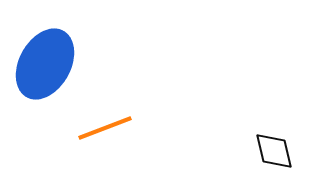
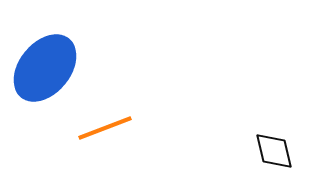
blue ellipse: moved 4 px down; rotated 10 degrees clockwise
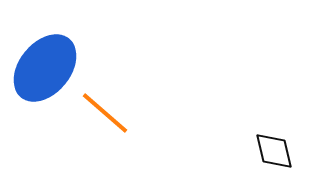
orange line: moved 15 px up; rotated 62 degrees clockwise
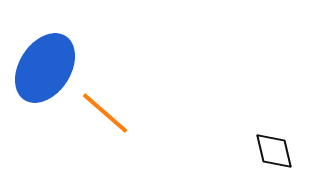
blue ellipse: rotated 6 degrees counterclockwise
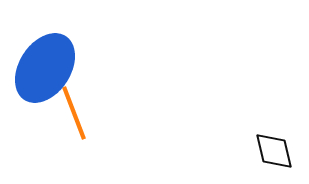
orange line: moved 31 px left; rotated 28 degrees clockwise
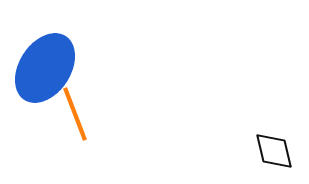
orange line: moved 1 px right, 1 px down
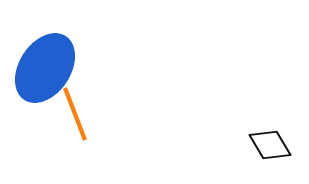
black diamond: moved 4 px left, 6 px up; rotated 18 degrees counterclockwise
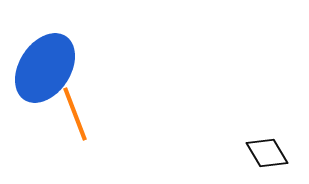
black diamond: moved 3 px left, 8 px down
